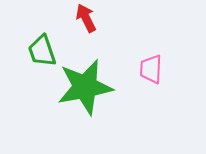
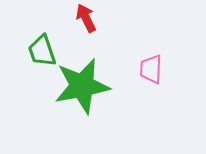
green star: moved 3 px left, 1 px up
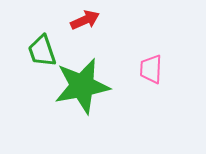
red arrow: moved 1 px left, 2 px down; rotated 92 degrees clockwise
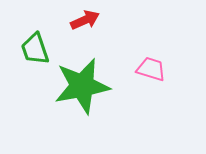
green trapezoid: moved 7 px left, 2 px up
pink trapezoid: rotated 104 degrees clockwise
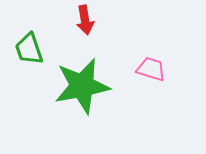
red arrow: rotated 104 degrees clockwise
green trapezoid: moved 6 px left
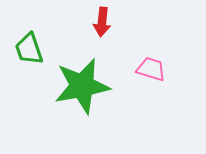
red arrow: moved 17 px right, 2 px down; rotated 16 degrees clockwise
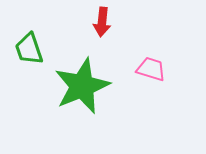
green star: rotated 12 degrees counterclockwise
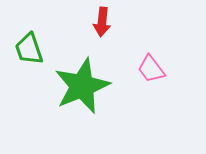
pink trapezoid: rotated 144 degrees counterclockwise
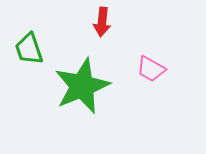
pink trapezoid: rotated 24 degrees counterclockwise
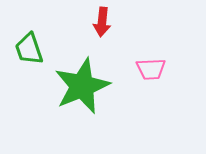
pink trapezoid: rotated 32 degrees counterclockwise
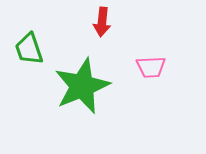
pink trapezoid: moved 2 px up
